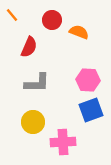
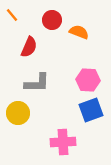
yellow circle: moved 15 px left, 9 px up
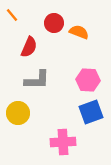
red circle: moved 2 px right, 3 px down
gray L-shape: moved 3 px up
blue square: moved 2 px down
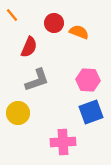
gray L-shape: rotated 20 degrees counterclockwise
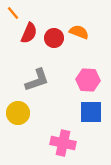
orange line: moved 1 px right, 2 px up
red circle: moved 15 px down
red semicircle: moved 14 px up
blue square: rotated 20 degrees clockwise
pink cross: moved 1 px down; rotated 15 degrees clockwise
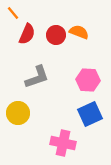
red semicircle: moved 2 px left, 1 px down
red circle: moved 2 px right, 3 px up
gray L-shape: moved 3 px up
blue square: moved 1 px left, 2 px down; rotated 25 degrees counterclockwise
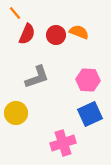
orange line: moved 2 px right
yellow circle: moved 2 px left
pink cross: rotated 30 degrees counterclockwise
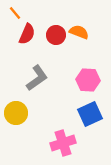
gray L-shape: moved 1 px down; rotated 16 degrees counterclockwise
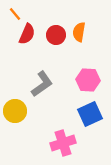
orange line: moved 1 px down
orange semicircle: rotated 102 degrees counterclockwise
gray L-shape: moved 5 px right, 6 px down
yellow circle: moved 1 px left, 2 px up
